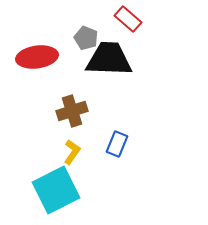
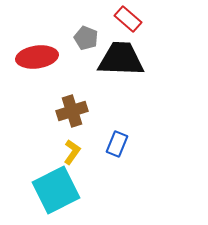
black trapezoid: moved 12 px right
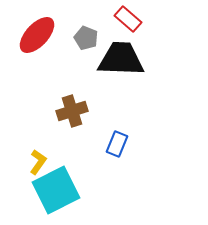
red ellipse: moved 22 px up; rotated 39 degrees counterclockwise
yellow L-shape: moved 34 px left, 10 px down
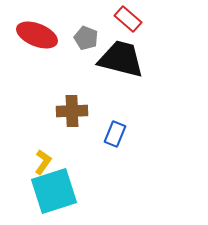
red ellipse: rotated 69 degrees clockwise
black trapezoid: rotated 12 degrees clockwise
brown cross: rotated 16 degrees clockwise
blue rectangle: moved 2 px left, 10 px up
yellow L-shape: moved 5 px right
cyan square: moved 2 px left, 1 px down; rotated 9 degrees clockwise
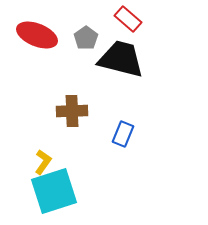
gray pentagon: rotated 15 degrees clockwise
blue rectangle: moved 8 px right
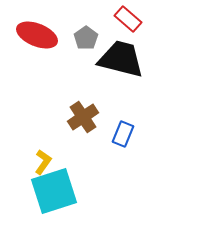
brown cross: moved 11 px right, 6 px down; rotated 32 degrees counterclockwise
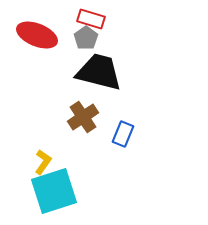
red rectangle: moved 37 px left; rotated 24 degrees counterclockwise
black trapezoid: moved 22 px left, 13 px down
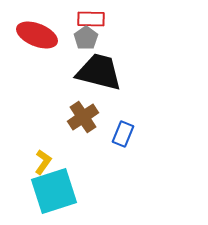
red rectangle: rotated 16 degrees counterclockwise
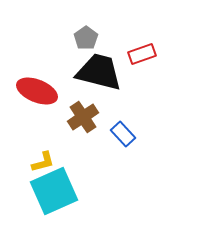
red rectangle: moved 51 px right, 35 px down; rotated 20 degrees counterclockwise
red ellipse: moved 56 px down
blue rectangle: rotated 65 degrees counterclockwise
yellow L-shape: rotated 40 degrees clockwise
cyan square: rotated 6 degrees counterclockwise
